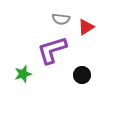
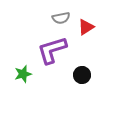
gray semicircle: moved 1 px up; rotated 18 degrees counterclockwise
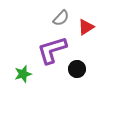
gray semicircle: rotated 36 degrees counterclockwise
black circle: moved 5 px left, 6 px up
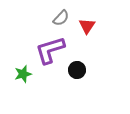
red triangle: moved 1 px right, 1 px up; rotated 24 degrees counterclockwise
purple L-shape: moved 2 px left
black circle: moved 1 px down
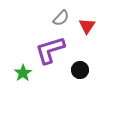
black circle: moved 3 px right
green star: moved 1 px up; rotated 18 degrees counterclockwise
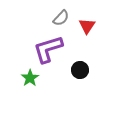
purple L-shape: moved 2 px left, 1 px up
green star: moved 7 px right, 5 px down
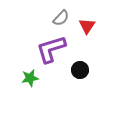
purple L-shape: moved 3 px right
green star: rotated 24 degrees clockwise
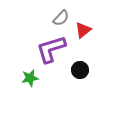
red triangle: moved 4 px left, 4 px down; rotated 18 degrees clockwise
